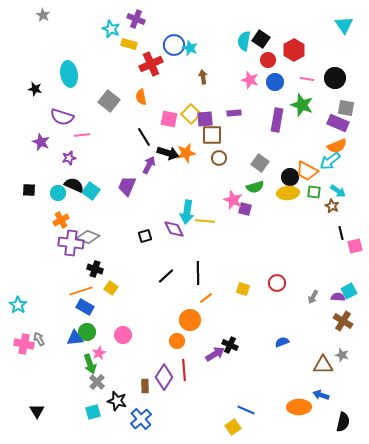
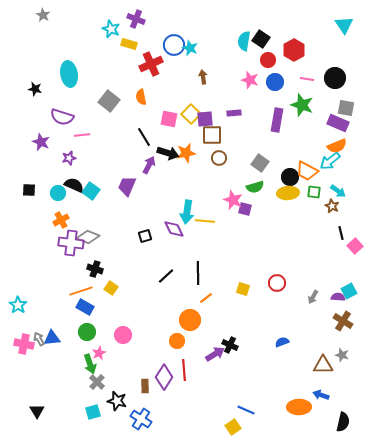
pink square at (355, 246): rotated 28 degrees counterclockwise
blue triangle at (75, 338): moved 23 px left
blue cross at (141, 419): rotated 15 degrees counterclockwise
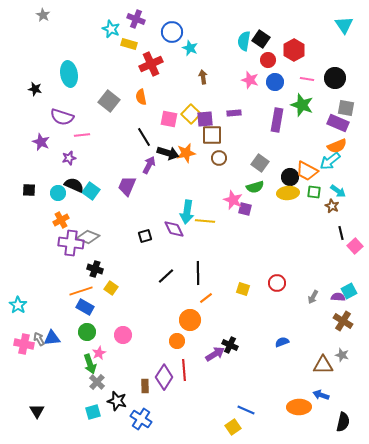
blue circle at (174, 45): moved 2 px left, 13 px up
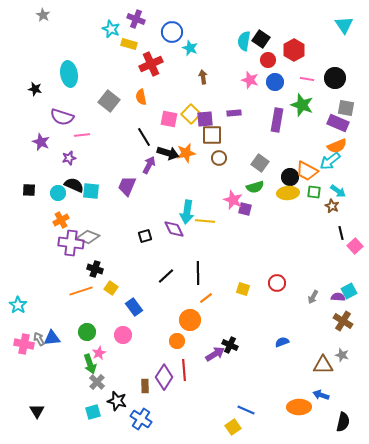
cyan square at (91, 191): rotated 30 degrees counterclockwise
blue rectangle at (85, 307): moved 49 px right; rotated 24 degrees clockwise
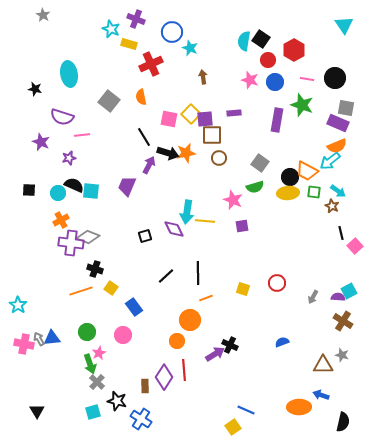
purple square at (245, 209): moved 3 px left, 17 px down; rotated 24 degrees counterclockwise
orange line at (206, 298): rotated 16 degrees clockwise
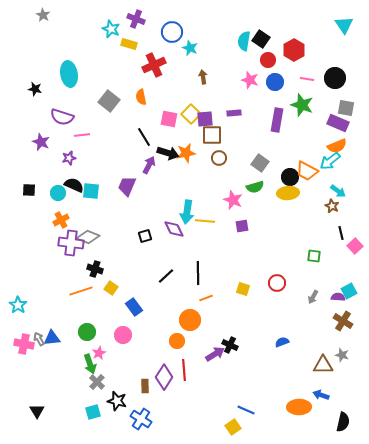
red cross at (151, 64): moved 3 px right, 1 px down
green square at (314, 192): moved 64 px down
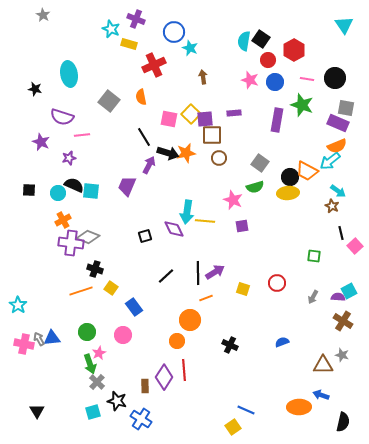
blue circle at (172, 32): moved 2 px right
orange cross at (61, 220): moved 2 px right
purple arrow at (215, 354): moved 82 px up
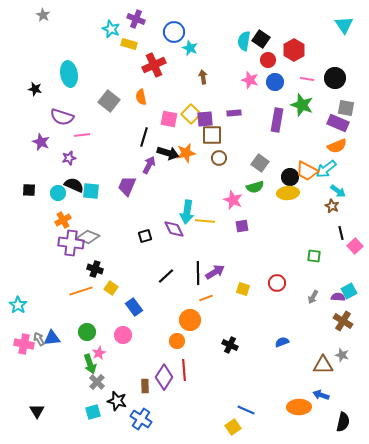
black line at (144, 137): rotated 48 degrees clockwise
cyan arrow at (330, 161): moved 4 px left, 8 px down
